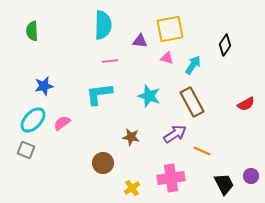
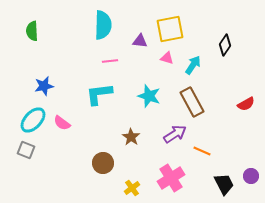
pink semicircle: rotated 108 degrees counterclockwise
brown star: rotated 24 degrees clockwise
pink cross: rotated 24 degrees counterclockwise
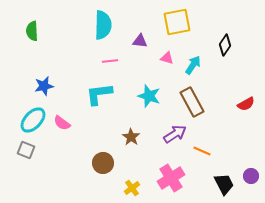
yellow square: moved 7 px right, 7 px up
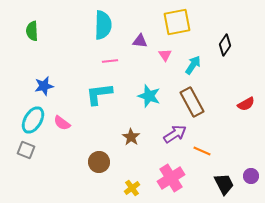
pink triangle: moved 2 px left, 3 px up; rotated 40 degrees clockwise
cyan ellipse: rotated 12 degrees counterclockwise
brown circle: moved 4 px left, 1 px up
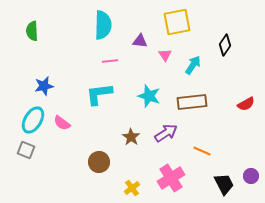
brown rectangle: rotated 68 degrees counterclockwise
purple arrow: moved 9 px left, 1 px up
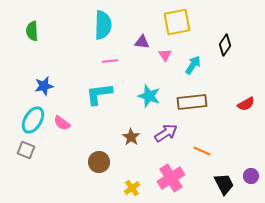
purple triangle: moved 2 px right, 1 px down
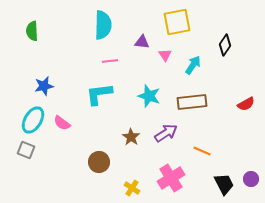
purple circle: moved 3 px down
yellow cross: rotated 21 degrees counterclockwise
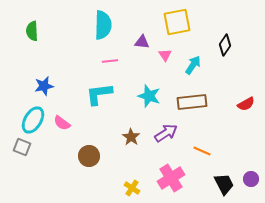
gray square: moved 4 px left, 3 px up
brown circle: moved 10 px left, 6 px up
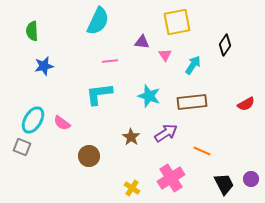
cyan semicircle: moved 5 px left, 4 px up; rotated 24 degrees clockwise
blue star: moved 20 px up
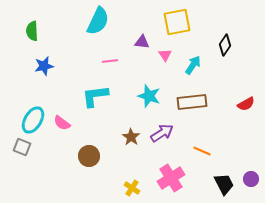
cyan L-shape: moved 4 px left, 2 px down
purple arrow: moved 4 px left
